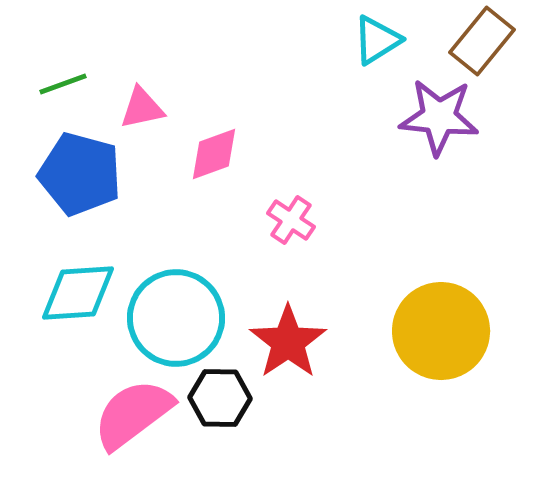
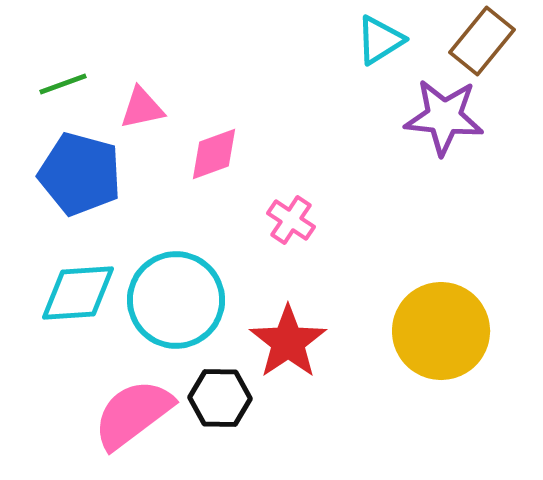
cyan triangle: moved 3 px right
purple star: moved 5 px right
cyan circle: moved 18 px up
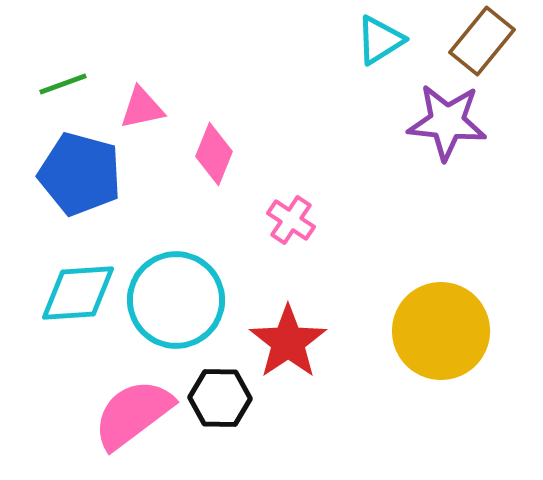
purple star: moved 3 px right, 5 px down
pink diamond: rotated 48 degrees counterclockwise
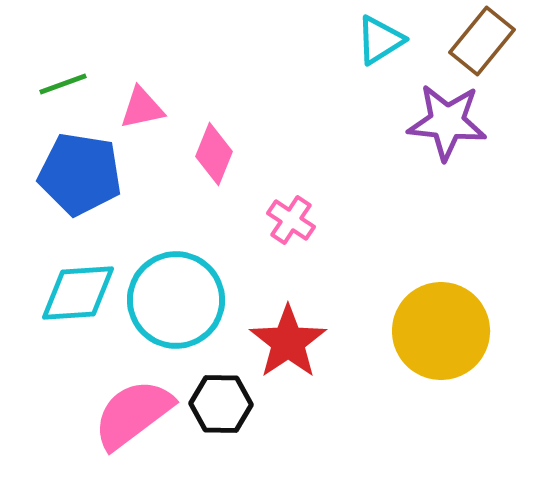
blue pentagon: rotated 6 degrees counterclockwise
black hexagon: moved 1 px right, 6 px down
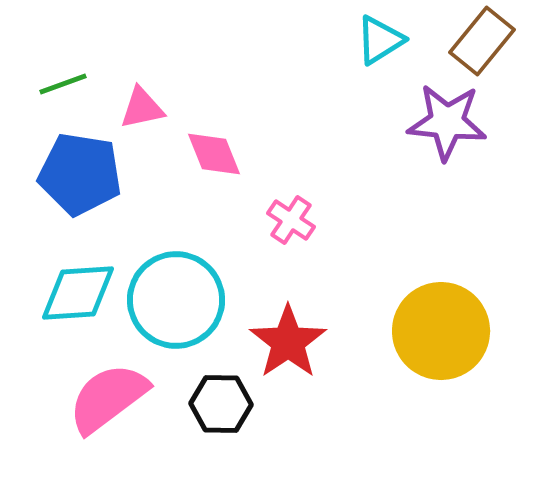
pink diamond: rotated 44 degrees counterclockwise
pink semicircle: moved 25 px left, 16 px up
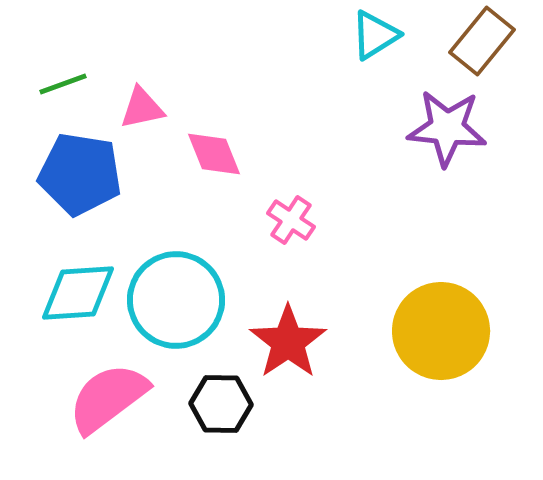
cyan triangle: moved 5 px left, 5 px up
purple star: moved 6 px down
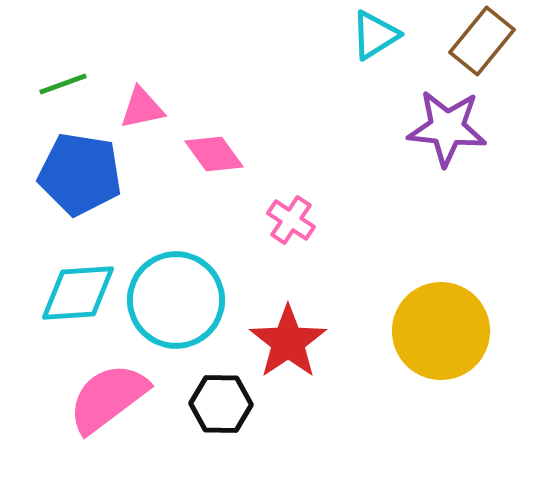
pink diamond: rotated 14 degrees counterclockwise
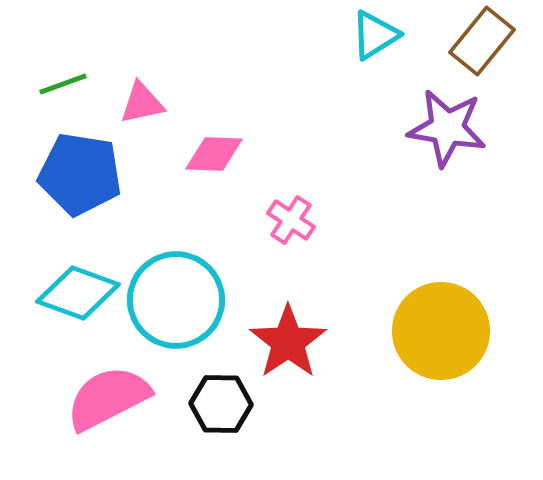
pink triangle: moved 5 px up
purple star: rotated 4 degrees clockwise
pink diamond: rotated 52 degrees counterclockwise
cyan diamond: rotated 24 degrees clockwise
pink semicircle: rotated 10 degrees clockwise
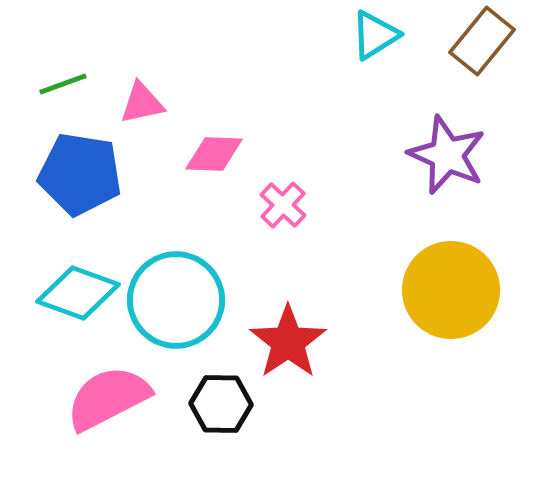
purple star: moved 27 px down; rotated 14 degrees clockwise
pink cross: moved 8 px left, 15 px up; rotated 9 degrees clockwise
yellow circle: moved 10 px right, 41 px up
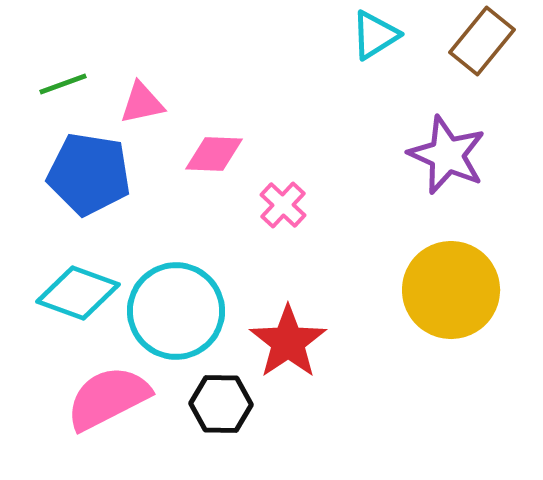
blue pentagon: moved 9 px right
cyan circle: moved 11 px down
